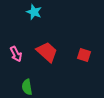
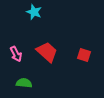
green semicircle: moved 3 px left, 4 px up; rotated 105 degrees clockwise
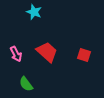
green semicircle: moved 2 px right, 1 px down; rotated 133 degrees counterclockwise
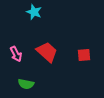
red square: rotated 24 degrees counterclockwise
green semicircle: rotated 42 degrees counterclockwise
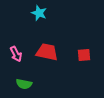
cyan star: moved 5 px right, 1 px down
red trapezoid: rotated 30 degrees counterclockwise
green semicircle: moved 2 px left
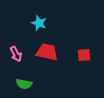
cyan star: moved 10 px down
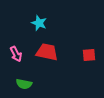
red square: moved 5 px right
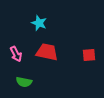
green semicircle: moved 2 px up
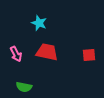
green semicircle: moved 5 px down
